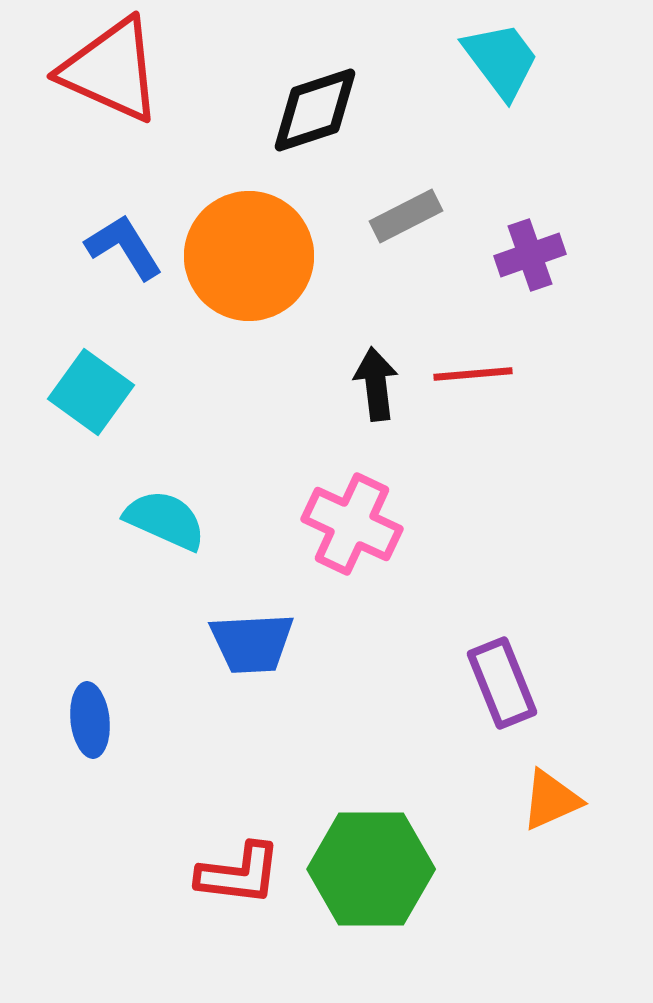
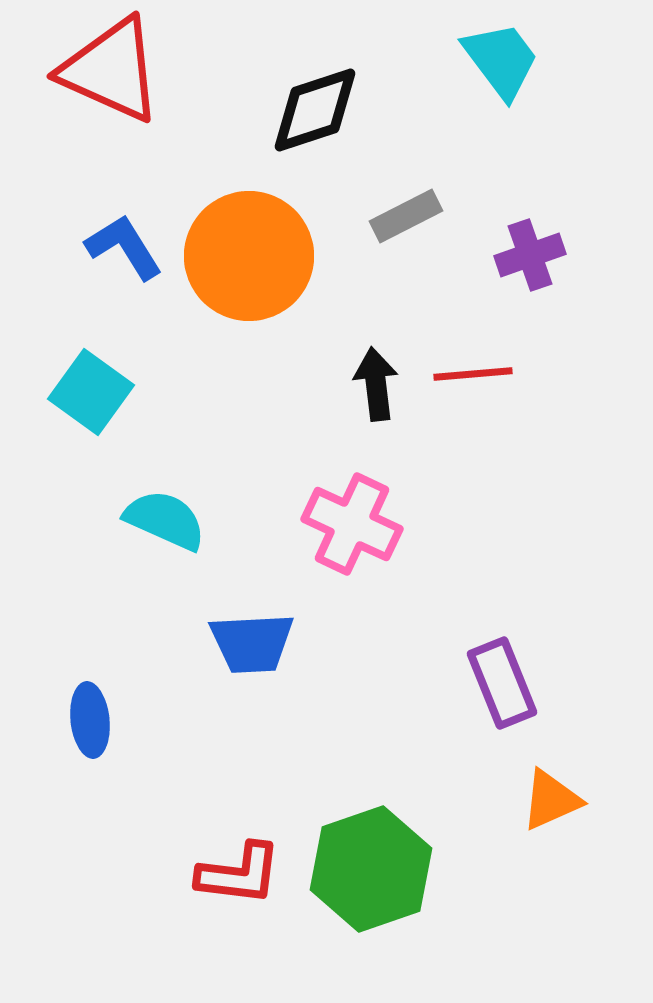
green hexagon: rotated 19 degrees counterclockwise
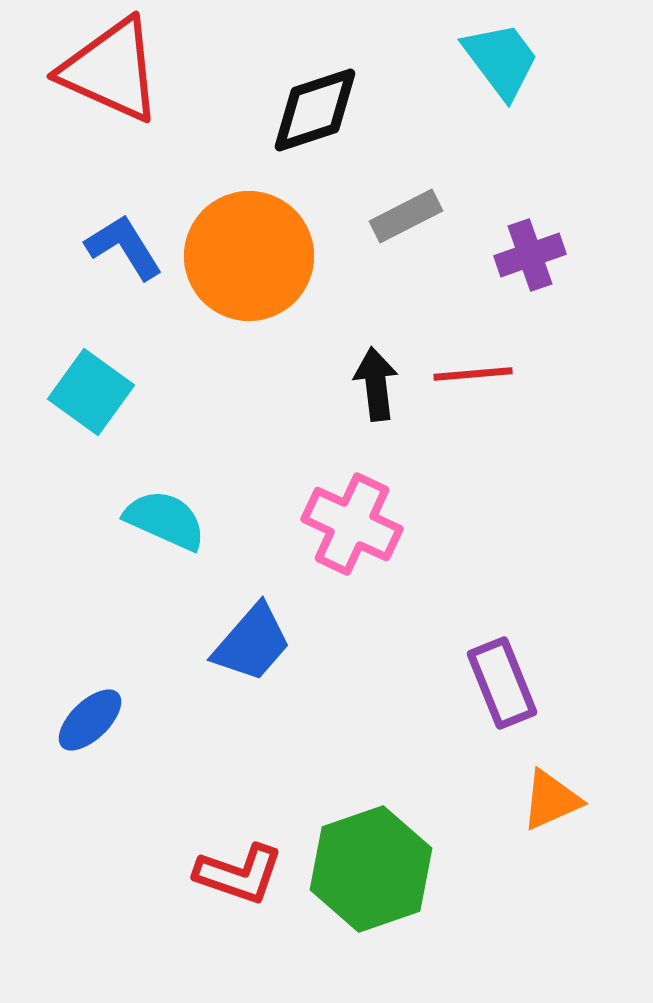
blue trapezoid: rotated 46 degrees counterclockwise
blue ellipse: rotated 52 degrees clockwise
red L-shape: rotated 12 degrees clockwise
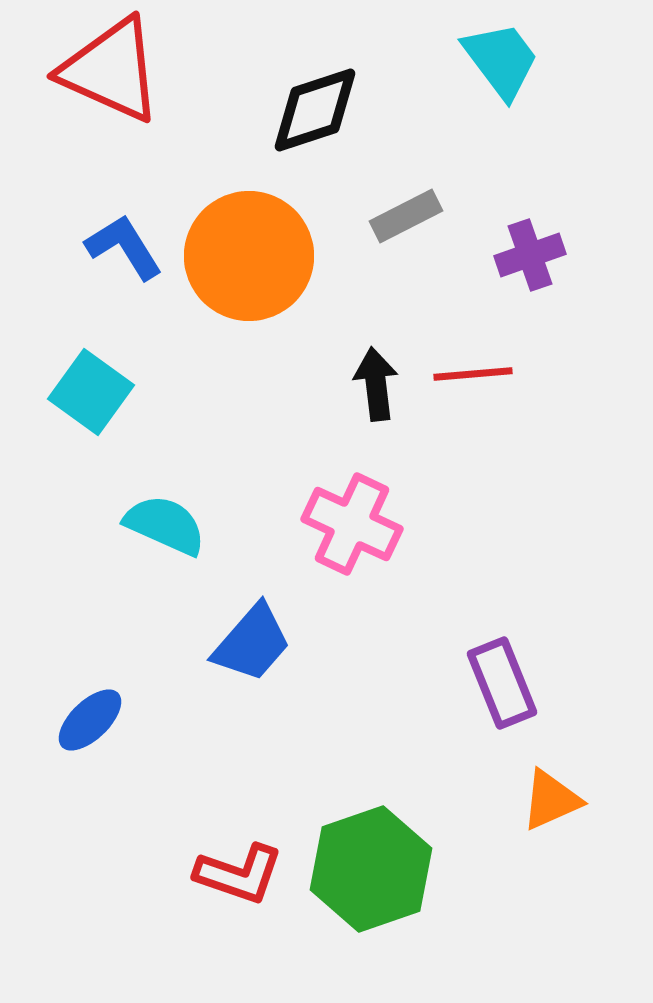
cyan semicircle: moved 5 px down
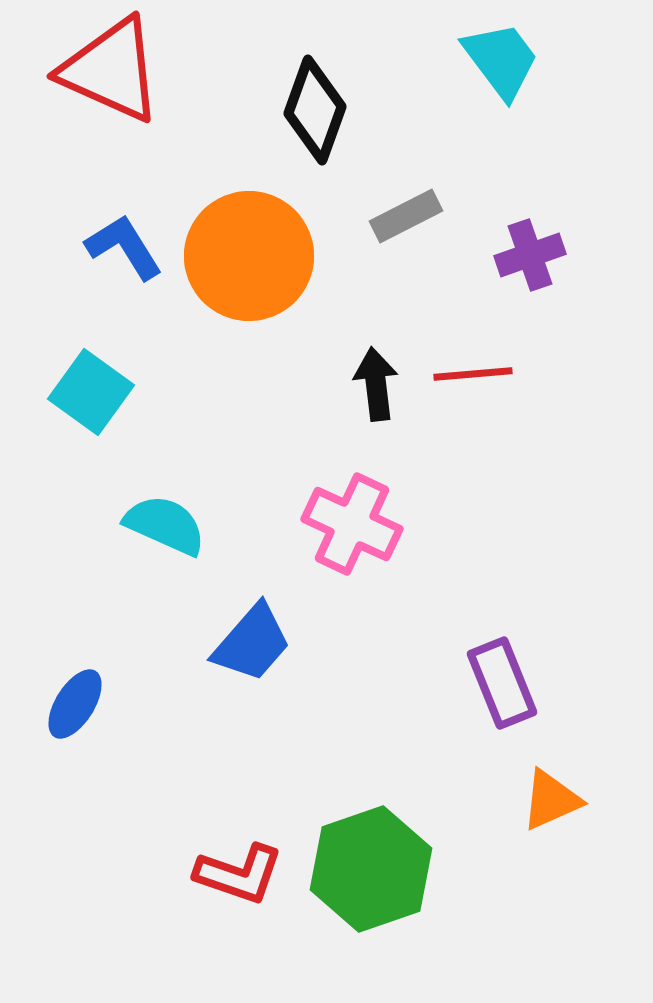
black diamond: rotated 52 degrees counterclockwise
blue ellipse: moved 15 px left, 16 px up; rotated 14 degrees counterclockwise
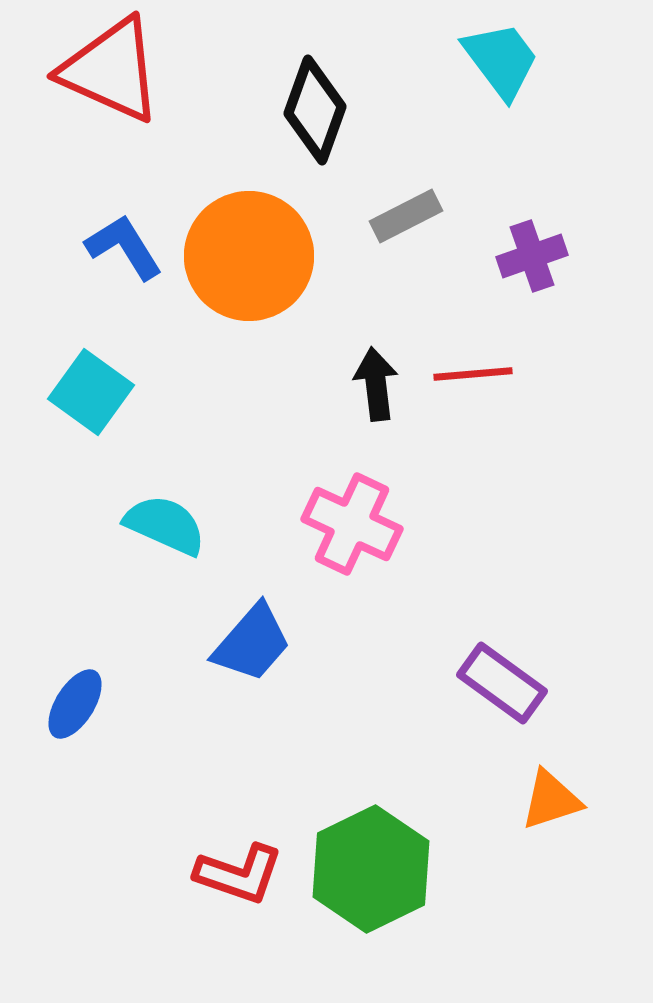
purple cross: moved 2 px right, 1 px down
purple rectangle: rotated 32 degrees counterclockwise
orange triangle: rotated 6 degrees clockwise
green hexagon: rotated 7 degrees counterclockwise
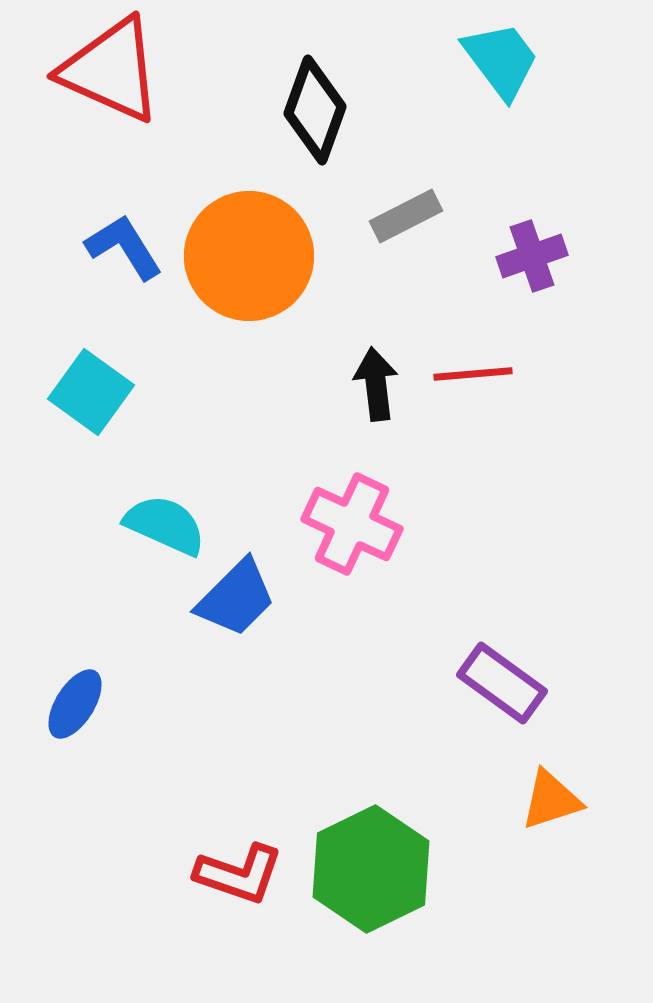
blue trapezoid: moved 16 px left, 45 px up; rotated 4 degrees clockwise
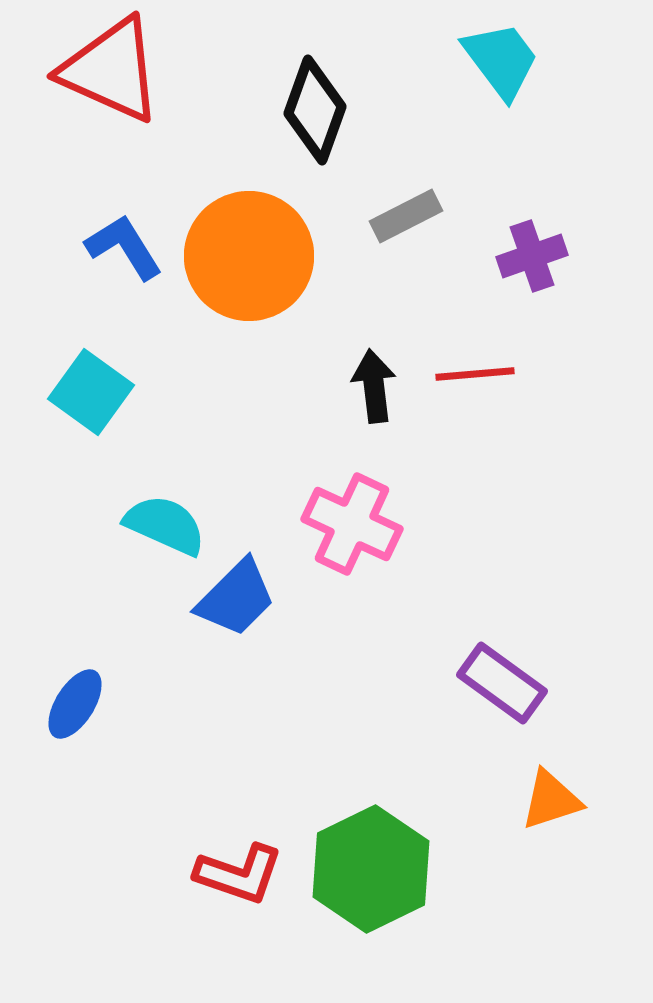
red line: moved 2 px right
black arrow: moved 2 px left, 2 px down
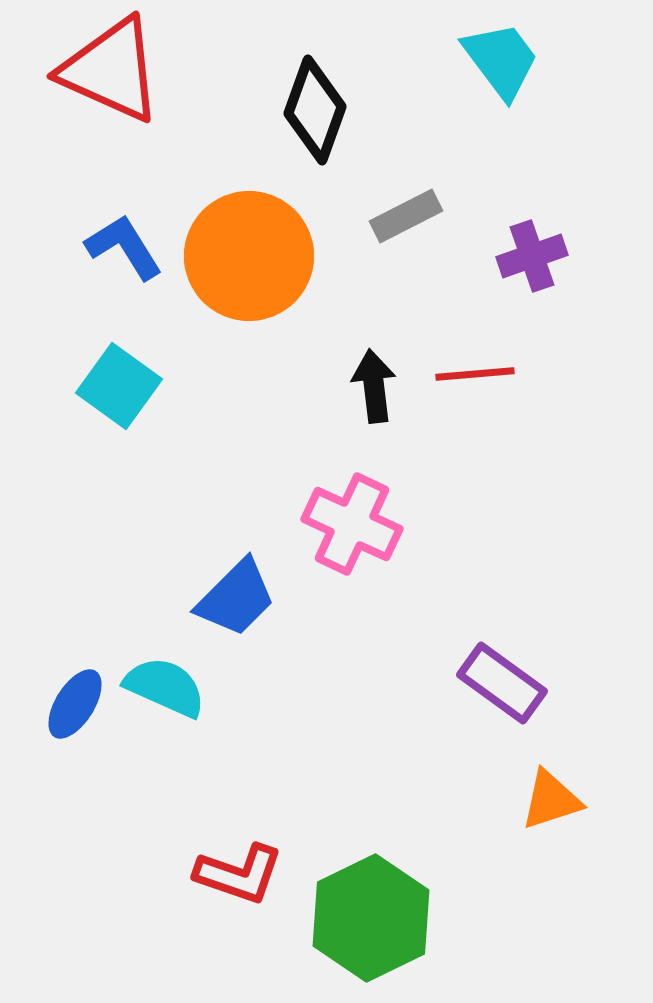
cyan square: moved 28 px right, 6 px up
cyan semicircle: moved 162 px down
green hexagon: moved 49 px down
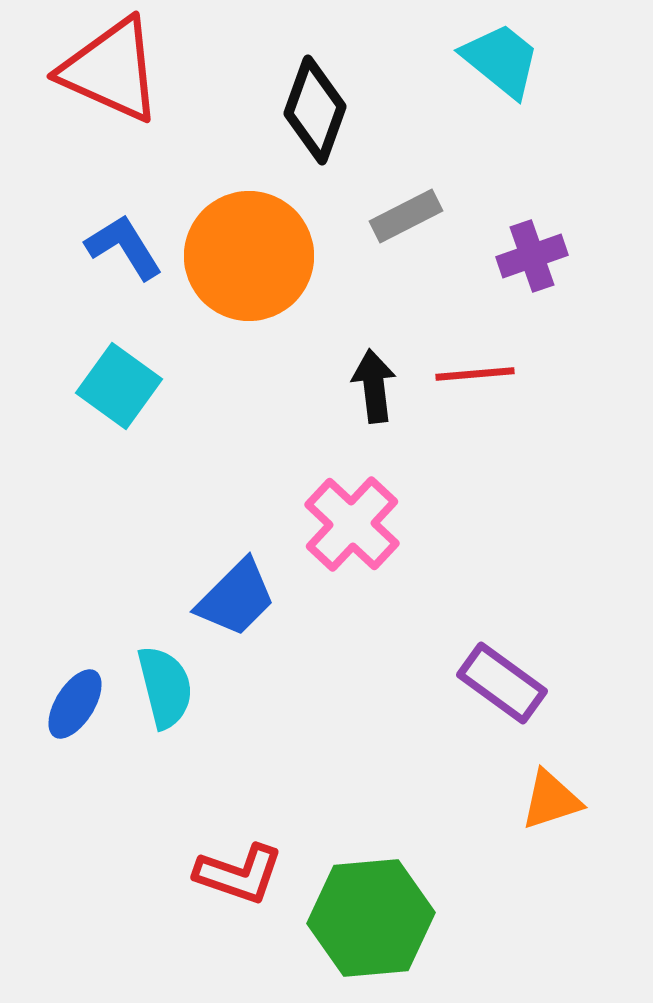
cyan trapezoid: rotated 14 degrees counterclockwise
pink cross: rotated 18 degrees clockwise
cyan semicircle: rotated 52 degrees clockwise
green hexagon: rotated 21 degrees clockwise
